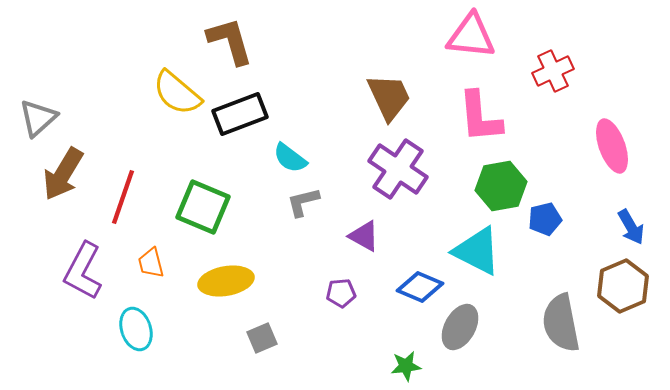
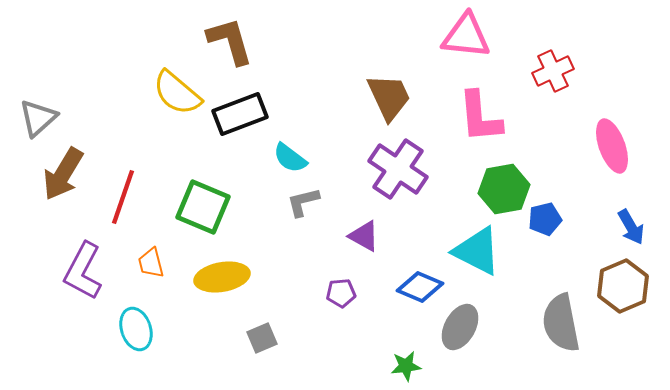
pink triangle: moved 5 px left
green hexagon: moved 3 px right, 3 px down
yellow ellipse: moved 4 px left, 4 px up
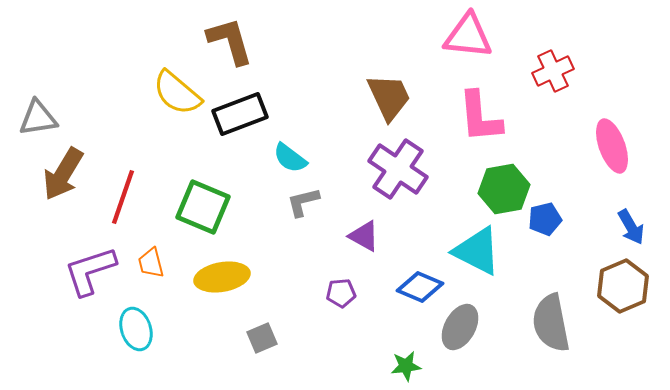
pink triangle: moved 2 px right
gray triangle: rotated 33 degrees clockwise
purple L-shape: moved 7 px right; rotated 44 degrees clockwise
gray semicircle: moved 10 px left
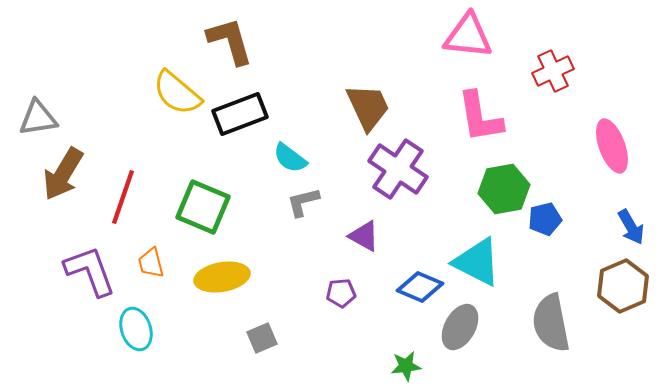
brown trapezoid: moved 21 px left, 10 px down
pink L-shape: rotated 4 degrees counterclockwise
cyan triangle: moved 11 px down
purple L-shape: rotated 88 degrees clockwise
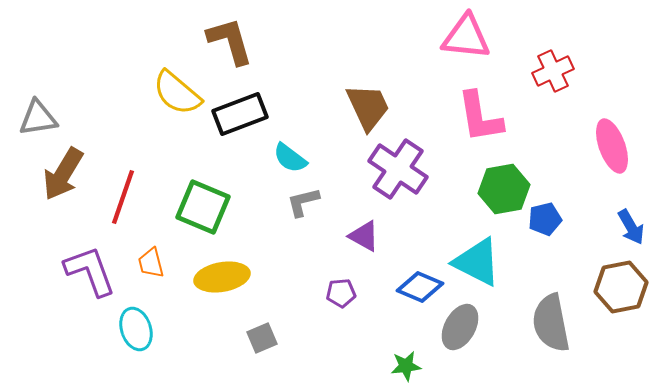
pink triangle: moved 2 px left, 1 px down
brown hexagon: moved 2 px left, 1 px down; rotated 12 degrees clockwise
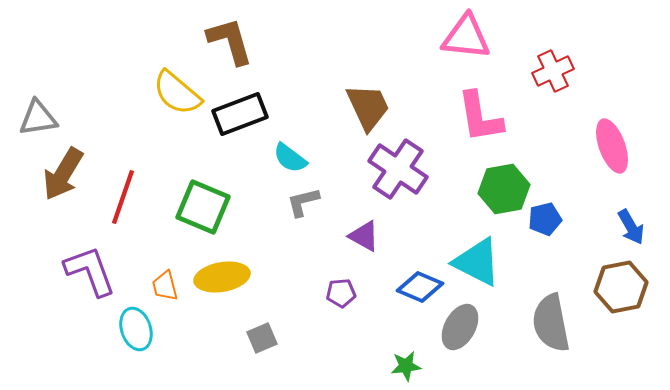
orange trapezoid: moved 14 px right, 23 px down
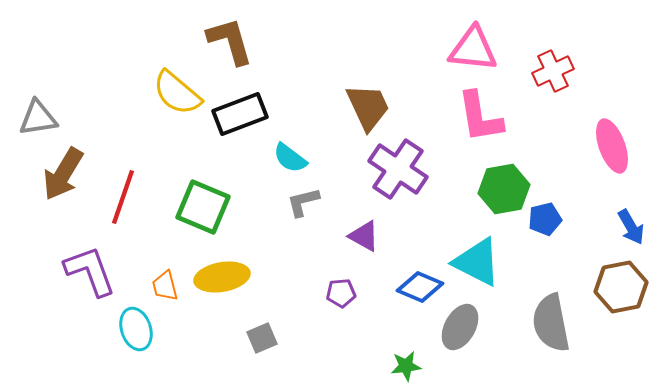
pink triangle: moved 7 px right, 12 px down
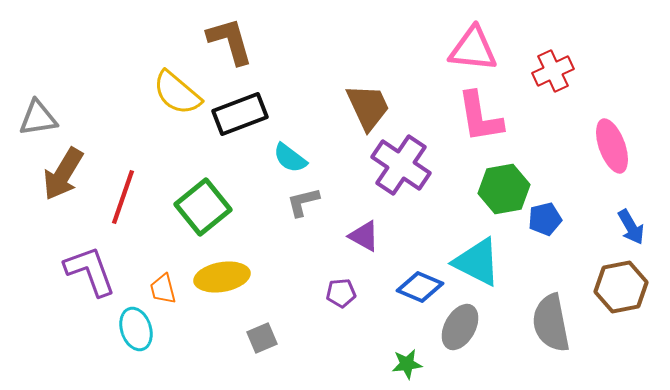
purple cross: moved 3 px right, 4 px up
green square: rotated 28 degrees clockwise
orange trapezoid: moved 2 px left, 3 px down
green star: moved 1 px right, 2 px up
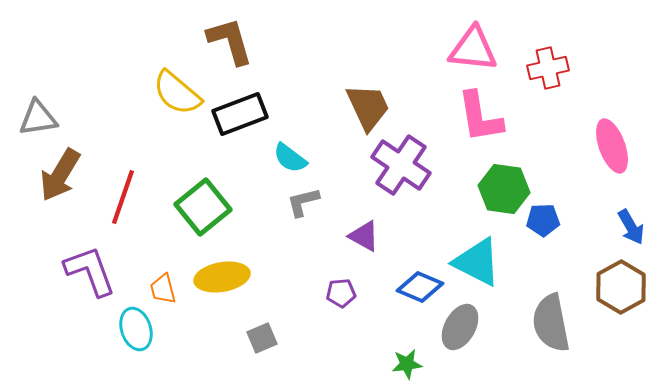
red cross: moved 5 px left, 3 px up; rotated 12 degrees clockwise
brown arrow: moved 3 px left, 1 px down
green hexagon: rotated 18 degrees clockwise
blue pentagon: moved 2 px left, 1 px down; rotated 12 degrees clockwise
brown hexagon: rotated 18 degrees counterclockwise
